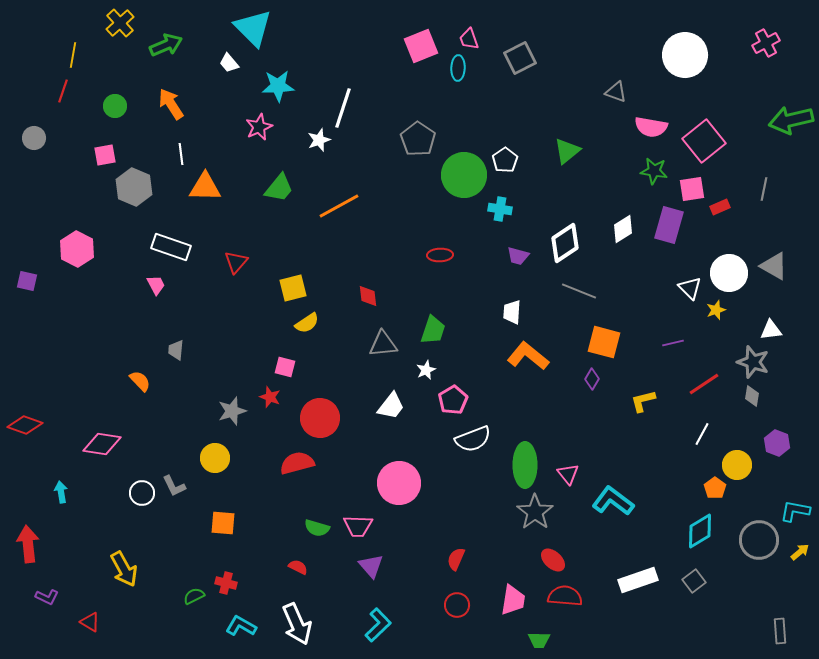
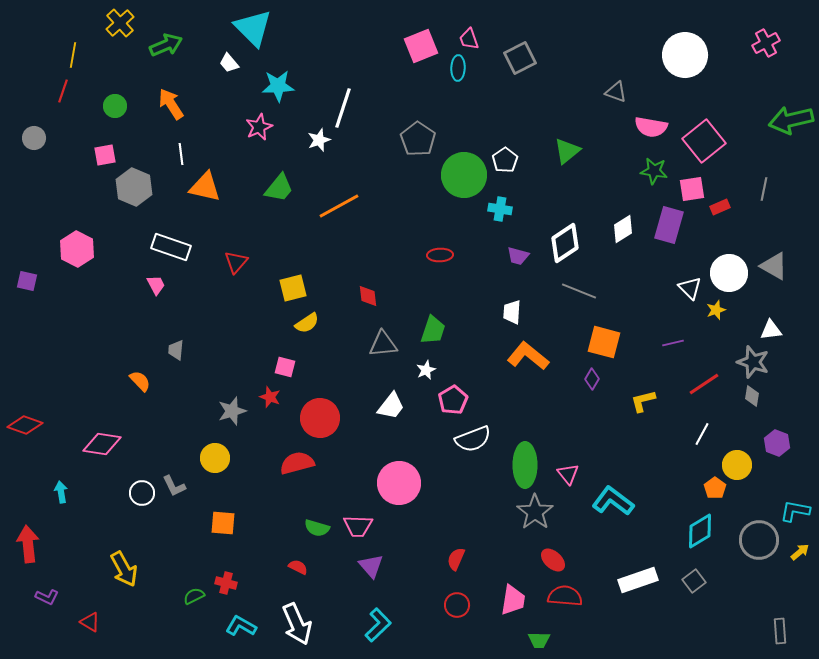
orange triangle at (205, 187): rotated 12 degrees clockwise
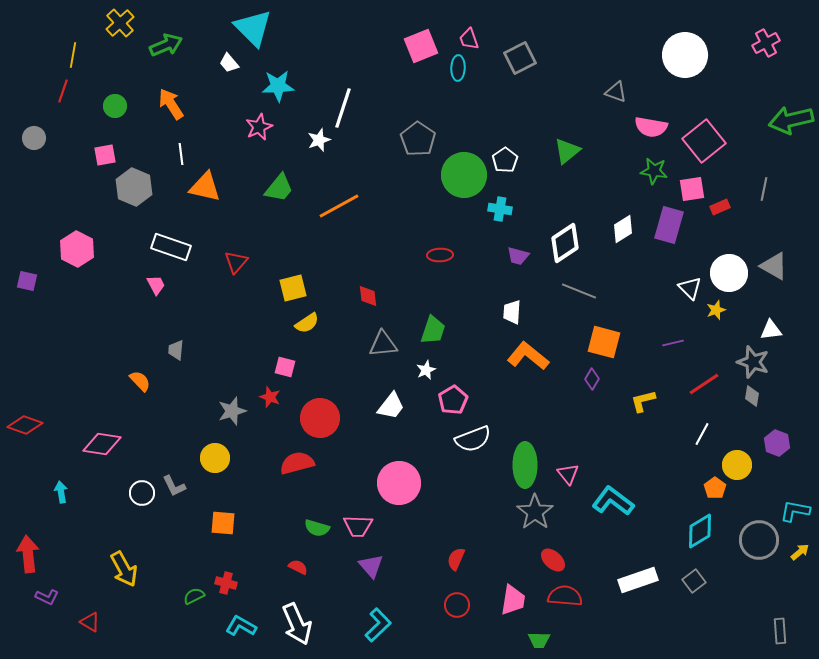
red arrow at (28, 544): moved 10 px down
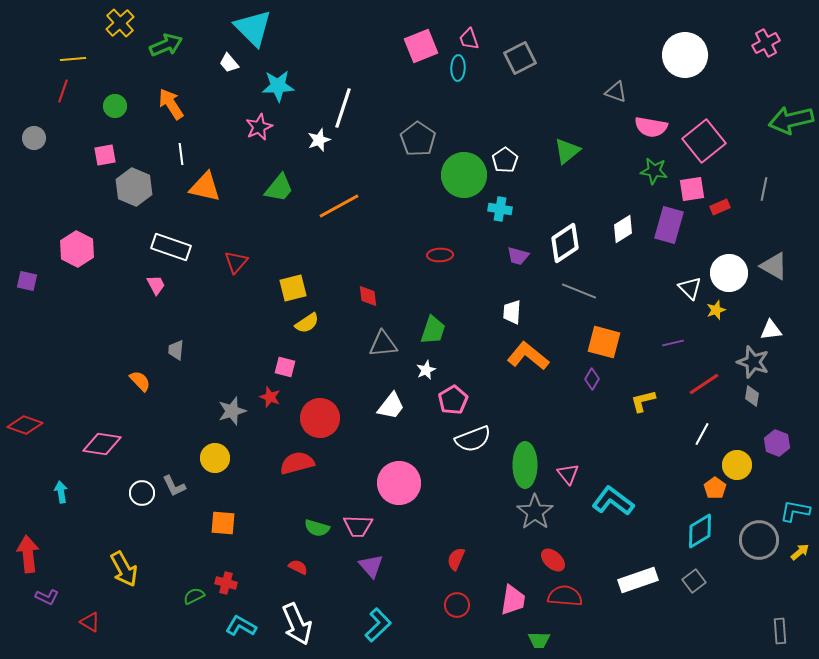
yellow line at (73, 55): moved 4 px down; rotated 75 degrees clockwise
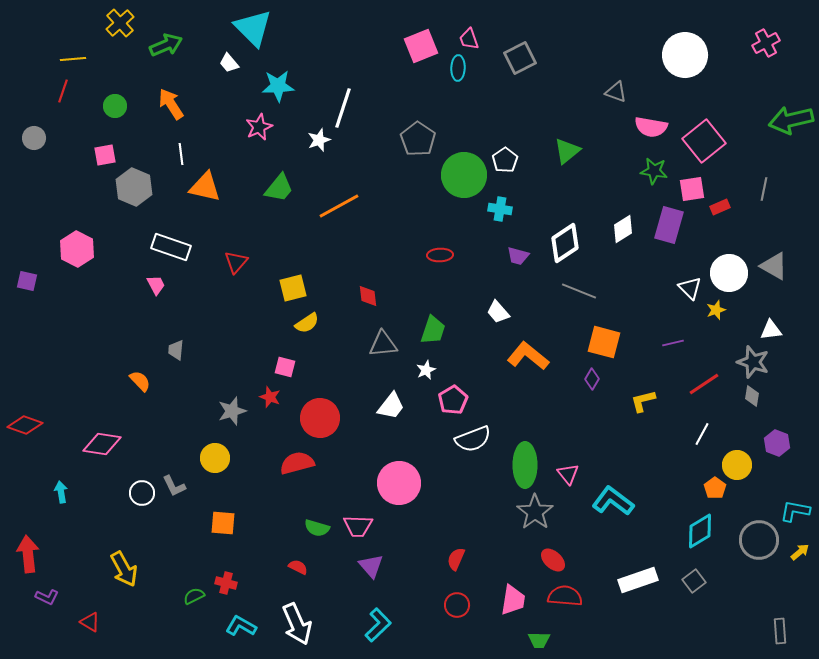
white trapezoid at (512, 312): moved 14 px left; rotated 45 degrees counterclockwise
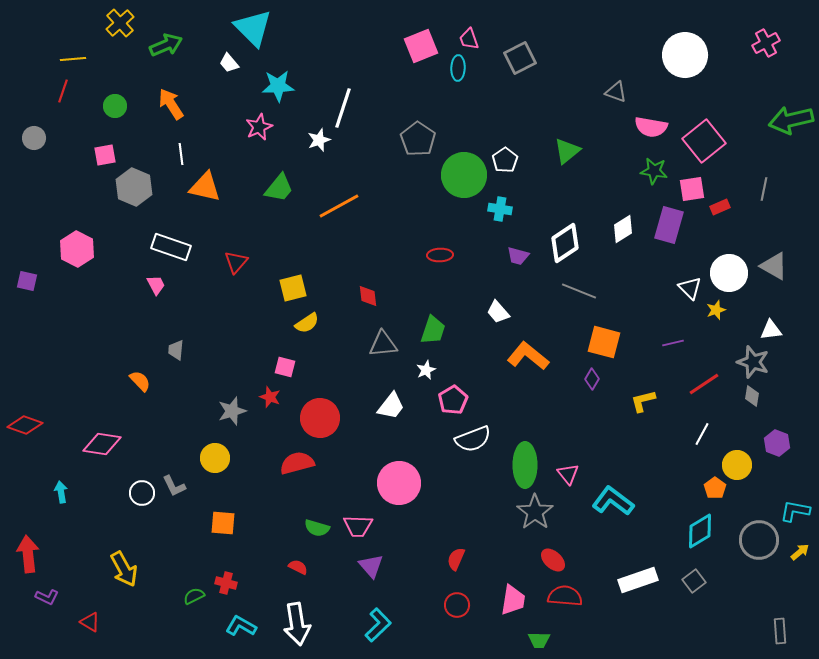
white arrow at (297, 624): rotated 15 degrees clockwise
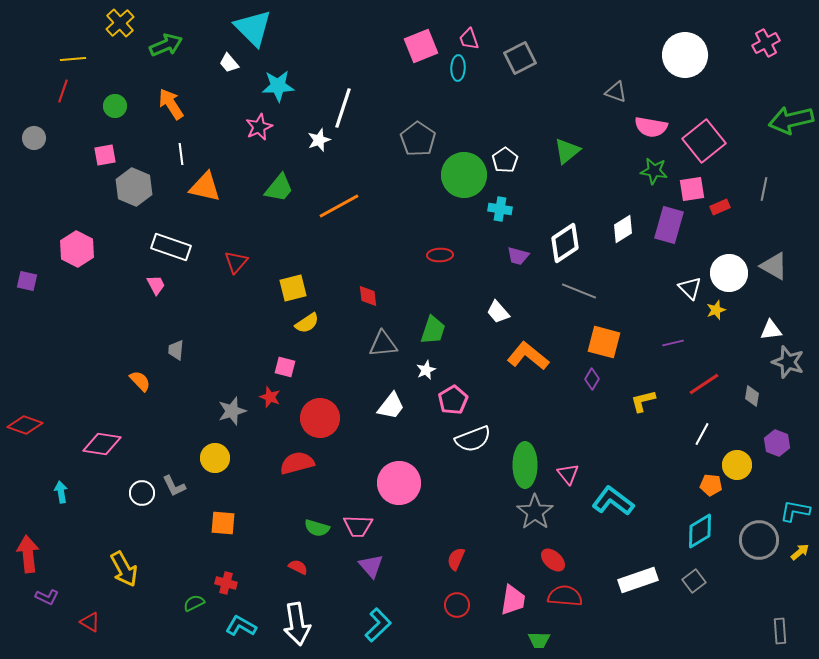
gray star at (753, 362): moved 35 px right
orange pentagon at (715, 488): moved 4 px left, 3 px up; rotated 30 degrees counterclockwise
green semicircle at (194, 596): moved 7 px down
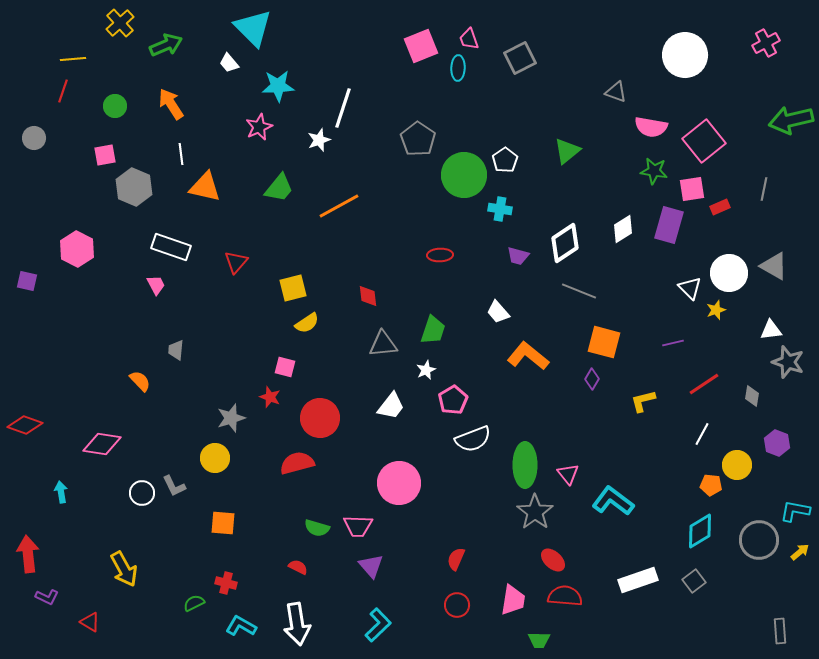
gray star at (232, 411): moved 1 px left, 7 px down
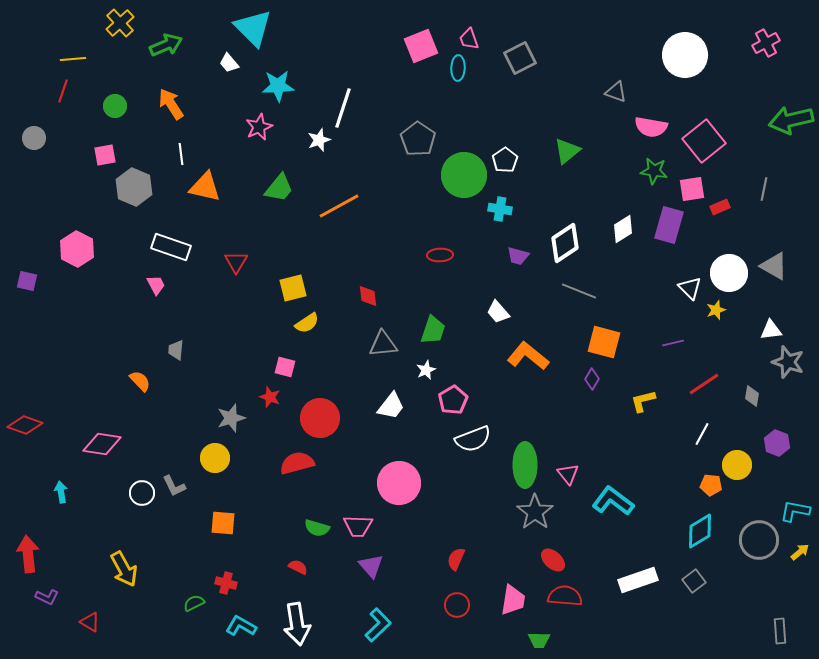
red triangle at (236, 262): rotated 10 degrees counterclockwise
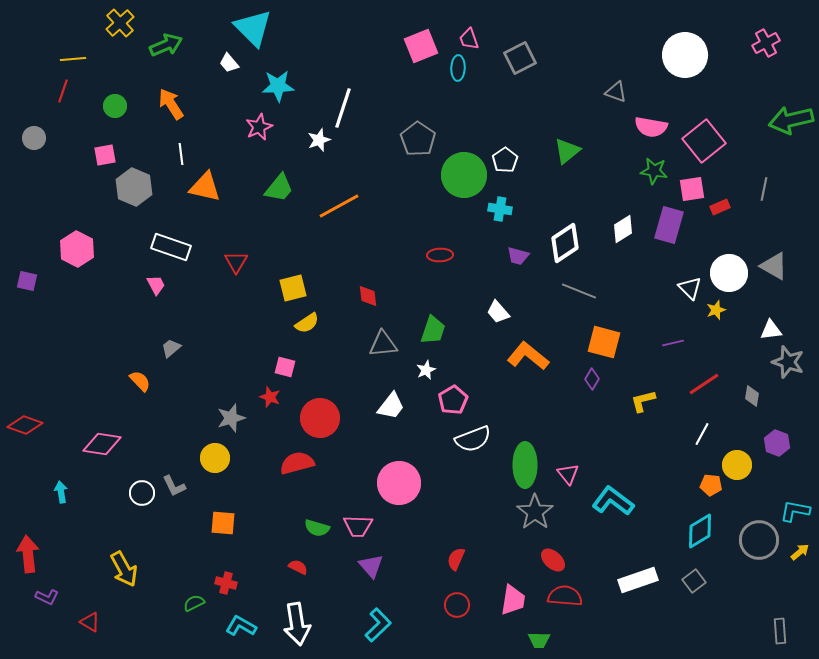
gray trapezoid at (176, 350): moved 5 px left, 2 px up; rotated 45 degrees clockwise
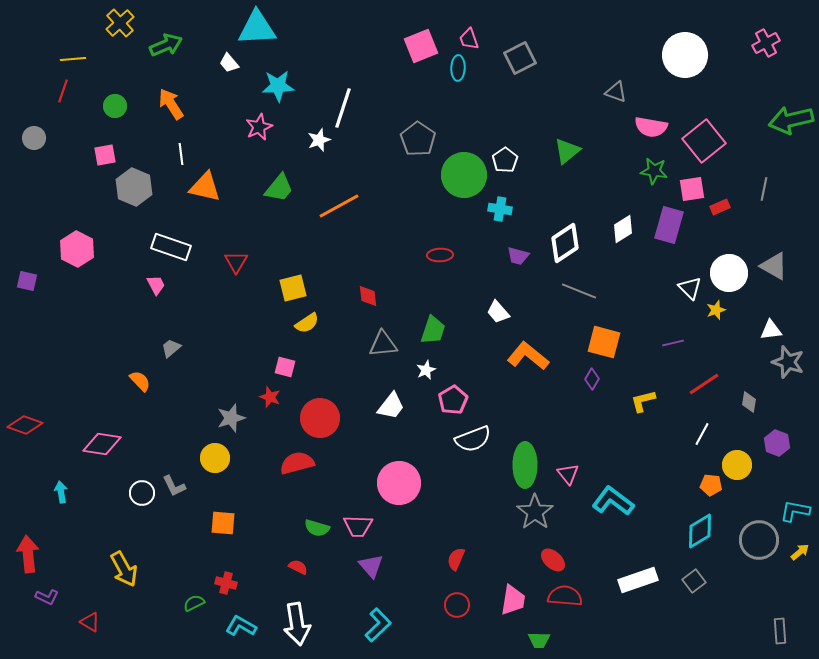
cyan triangle at (253, 28): moved 4 px right; rotated 48 degrees counterclockwise
gray diamond at (752, 396): moved 3 px left, 6 px down
